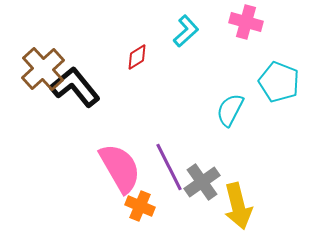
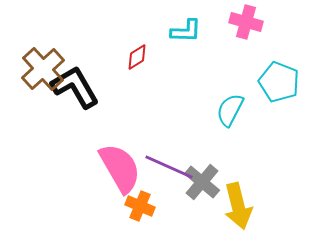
cyan L-shape: rotated 44 degrees clockwise
black L-shape: rotated 9 degrees clockwise
purple line: rotated 39 degrees counterclockwise
gray cross: rotated 15 degrees counterclockwise
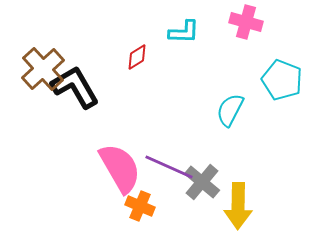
cyan L-shape: moved 2 px left, 1 px down
cyan pentagon: moved 3 px right, 2 px up
yellow arrow: rotated 15 degrees clockwise
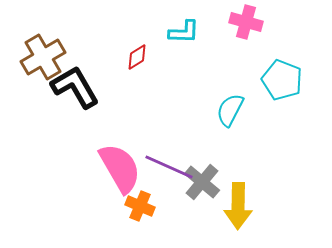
brown cross: moved 12 px up; rotated 12 degrees clockwise
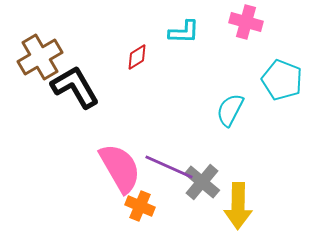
brown cross: moved 3 px left
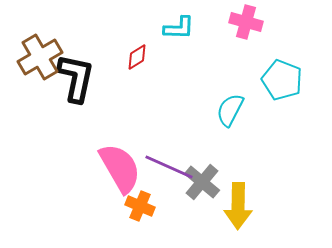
cyan L-shape: moved 5 px left, 4 px up
black L-shape: moved 1 px right, 9 px up; rotated 42 degrees clockwise
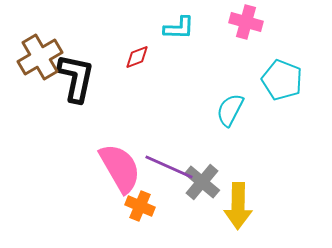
red diamond: rotated 12 degrees clockwise
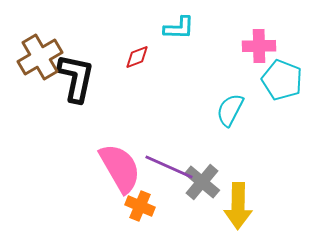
pink cross: moved 13 px right, 24 px down; rotated 16 degrees counterclockwise
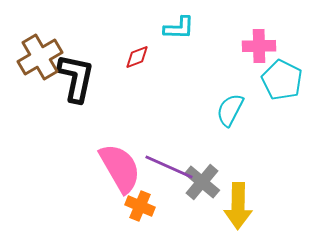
cyan pentagon: rotated 6 degrees clockwise
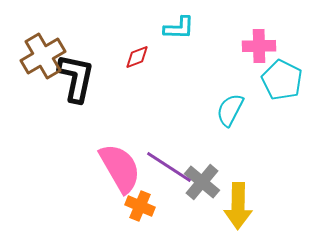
brown cross: moved 3 px right, 1 px up
purple line: rotated 9 degrees clockwise
